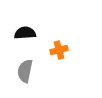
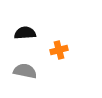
gray semicircle: rotated 90 degrees clockwise
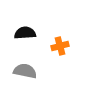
orange cross: moved 1 px right, 4 px up
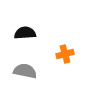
orange cross: moved 5 px right, 8 px down
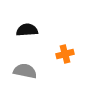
black semicircle: moved 2 px right, 3 px up
